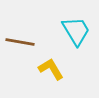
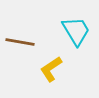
yellow L-shape: rotated 92 degrees counterclockwise
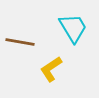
cyan trapezoid: moved 3 px left, 3 px up
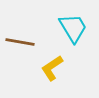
yellow L-shape: moved 1 px right, 1 px up
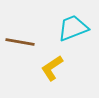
cyan trapezoid: rotated 80 degrees counterclockwise
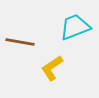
cyan trapezoid: moved 2 px right, 1 px up
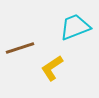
brown line: moved 6 px down; rotated 28 degrees counterclockwise
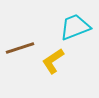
yellow L-shape: moved 1 px right, 7 px up
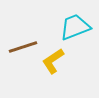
brown line: moved 3 px right, 1 px up
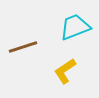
yellow L-shape: moved 12 px right, 10 px down
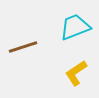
yellow L-shape: moved 11 px right, 2 px down
